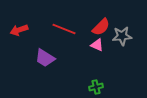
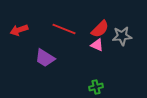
red semicircle: moved 1 px left, 2 px down
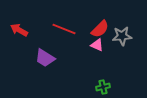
red arrow: rotated 48 degrees clockwise
green cross: moved 7 px right
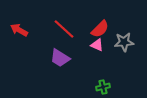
red line: rotated 20 degrees clockwise
gray star: moved 2 px right, 6 px down
purple trapezoid: moved 15 px right
